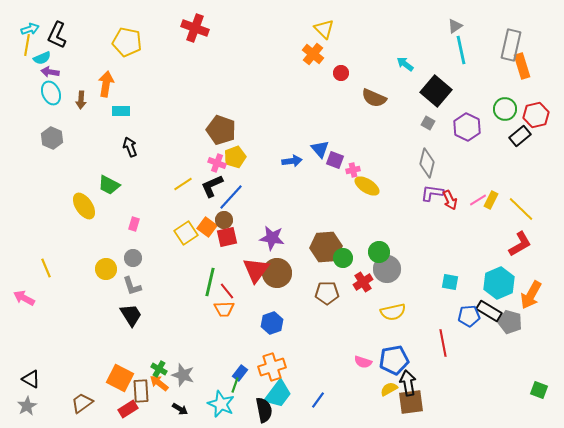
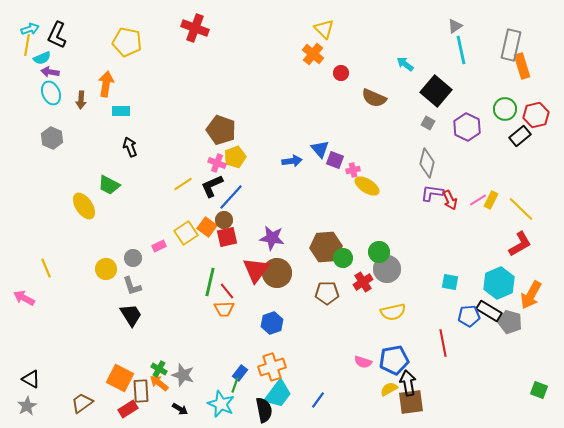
pink rectangle at (134, 224): moved 25 px right, 22 px down; rotated 48 degrees clockwise
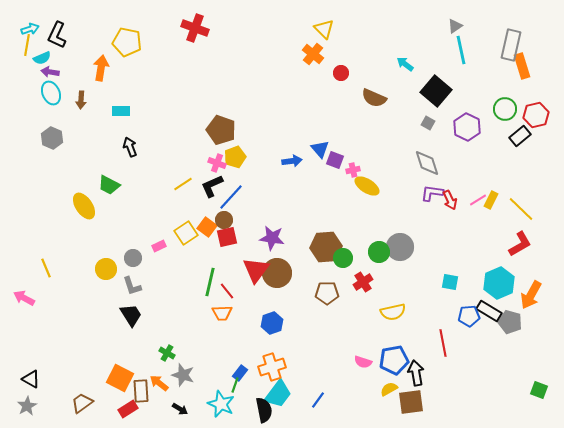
orange arrow at (106, 84): moved 5 px left, 16 px up
gray diamond at (427, 163): rotated 32 degrees counterclockwise
gray circle at (387, 269): moved 13 px right, 22 px up
orange trapezoid at (224, 309): moved 2 px left, 4 px down
green cross at (159, 369): moved 8 px right, 16 px up
black arrow at (408, 383): moved 8 px right, 10 px up
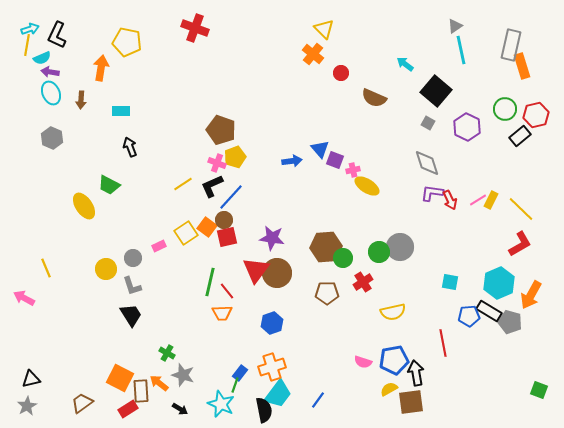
black triangle at (31, 379): rotated 42 degrees counterclockwise
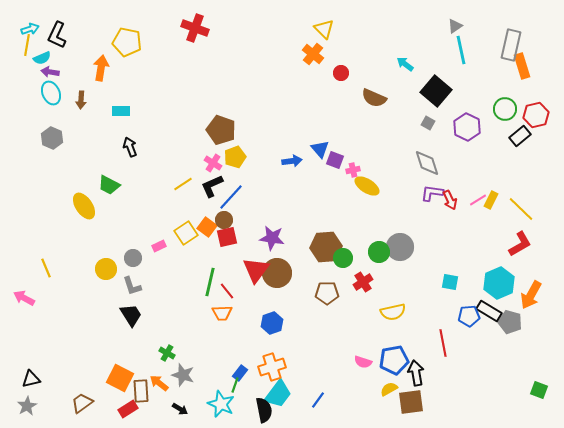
pink cross at (217, 163): moved 4 px left; rotated 12 degrees clockwise
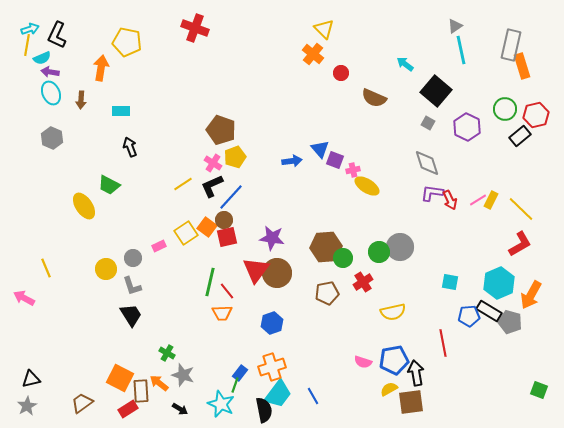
brown pentagon at (327, 293): rotated 10 degrees counterclockwise
blue line at (318, 400): moved 5 px left, 4 px up; rotated 66 degrees counterclockwise
